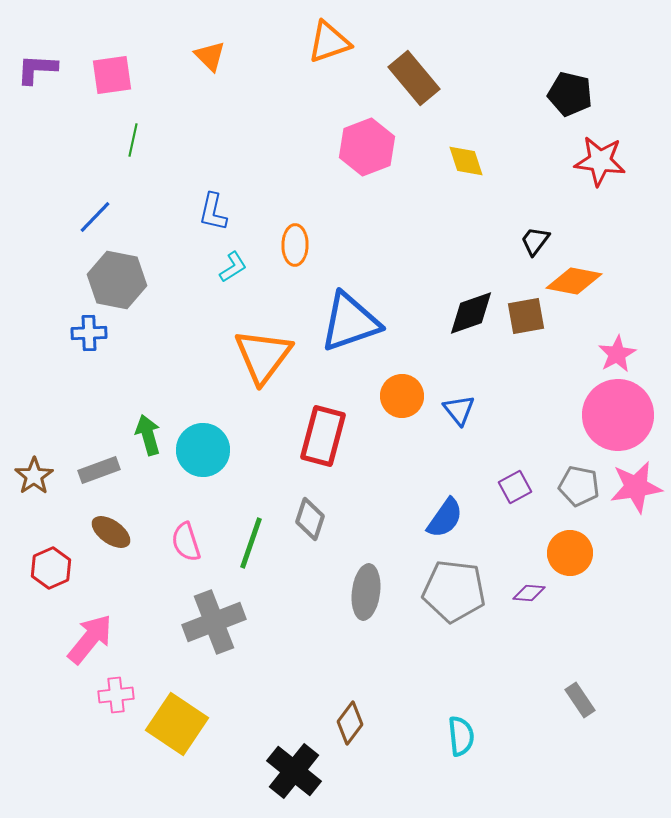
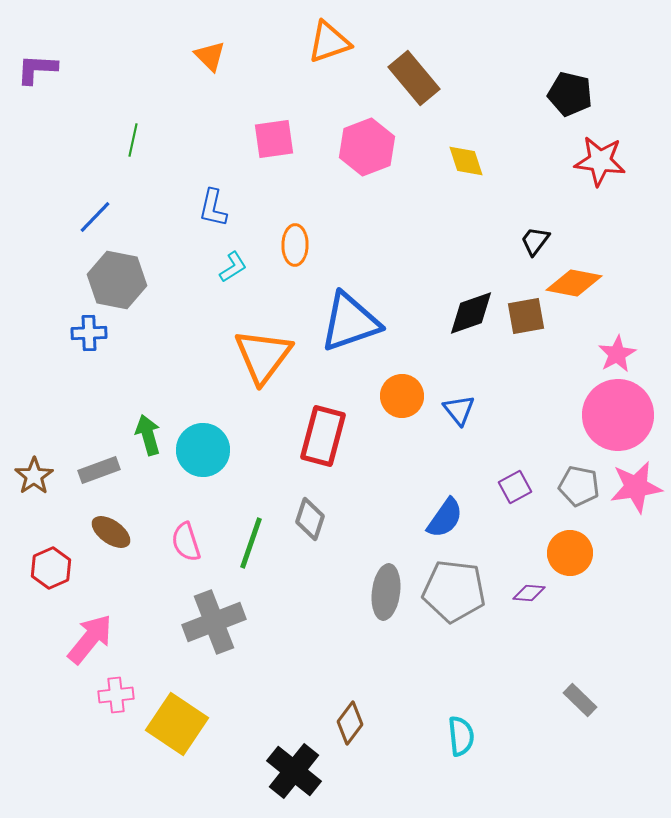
pink square at (112, 75): moved 162 px right, 64 px down
blue L-shape at (213, 212): moved 4 px up
orange diamond at (574, 281): moved 2 px down
gray ellipse at (366, 592): moved 20 px right
gray rectangle at (580, 700): rotated 12 degrees counterclockwise
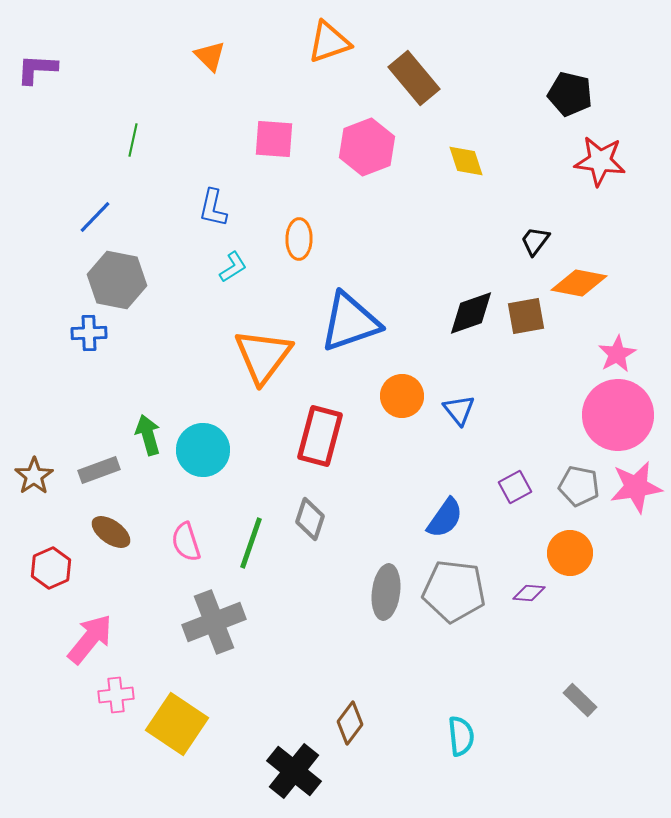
pink square at (274, 139): rotated 12 degrees clockwise
orange ellipse at (295, 245): moved 4 px right, 6 px up
orange diamond at (574, 283): moved 5 px right
red rectangle at (323, 436): moved 3 px left
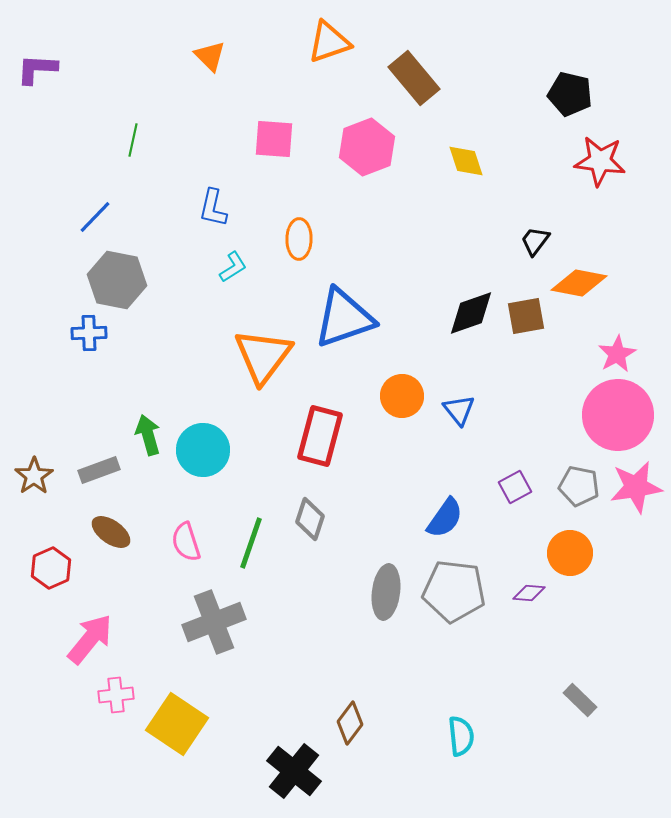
blue triangle at (350, 322): moved 6 px left, 4 px up
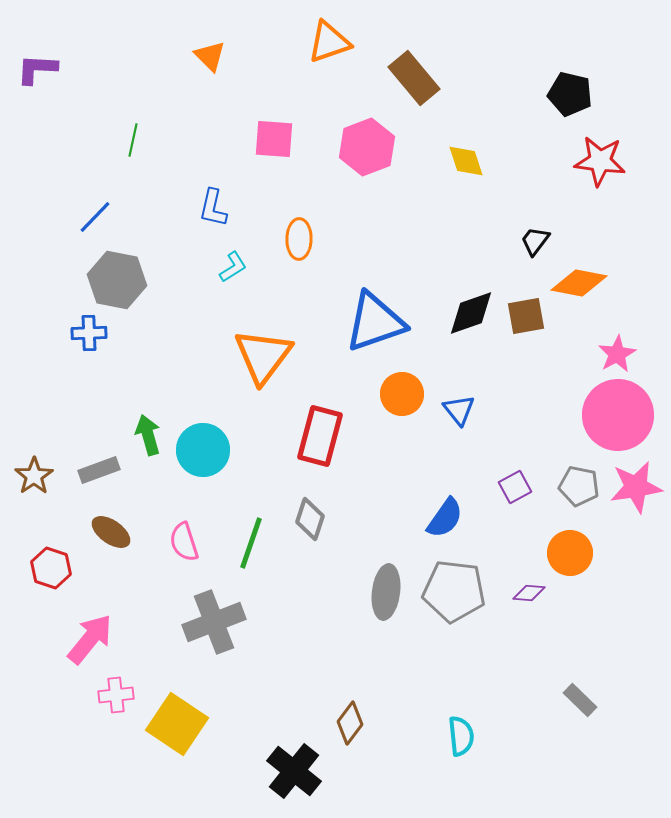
blue triangle at (344, 318): moved 31 px right, 4 px down
orange circle at (402, 396): moved 2 px up
pink semicircle at (186, 542): moved 2 px left
red hexagon at (51, 568): rotated 18 degrees counterclockwise
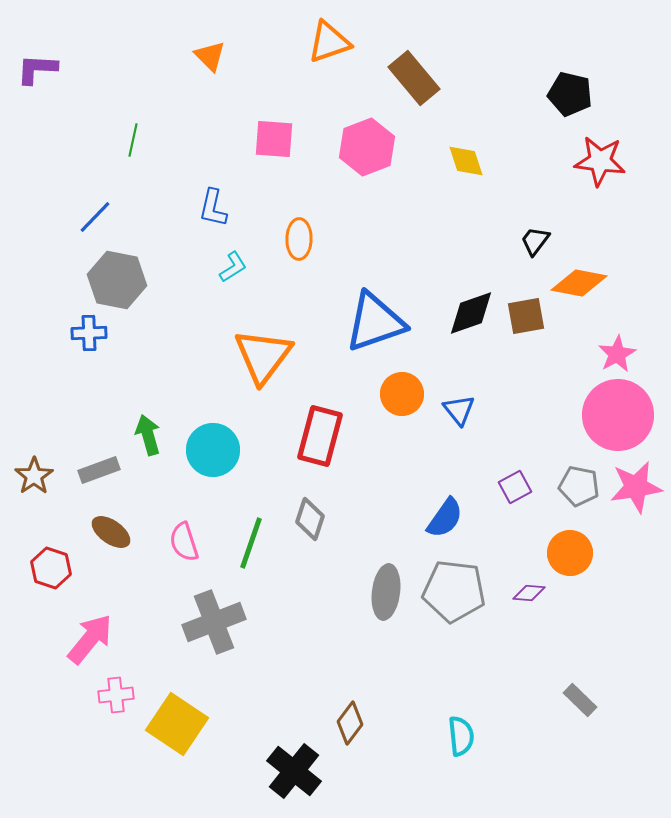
cyan circle at (203, 450): moved 10 px right
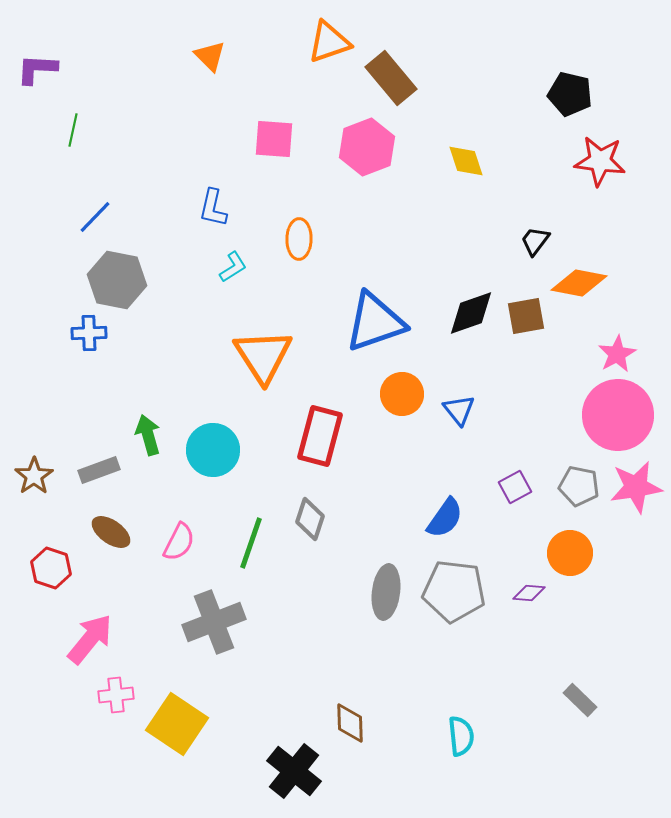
brown rectangle at (414, 78): moved 23 px left
green line at (133, 140): moved 60 px left, 10 px up
orange triangle at (263, 356): rotated 10 degrees counterclockwise
pink semicircle at (184, 542): moved 5 px left; rotated 135 degrees counterclockwise
brown diamond at (350, 723): rotated 39 degrees counterclockwise
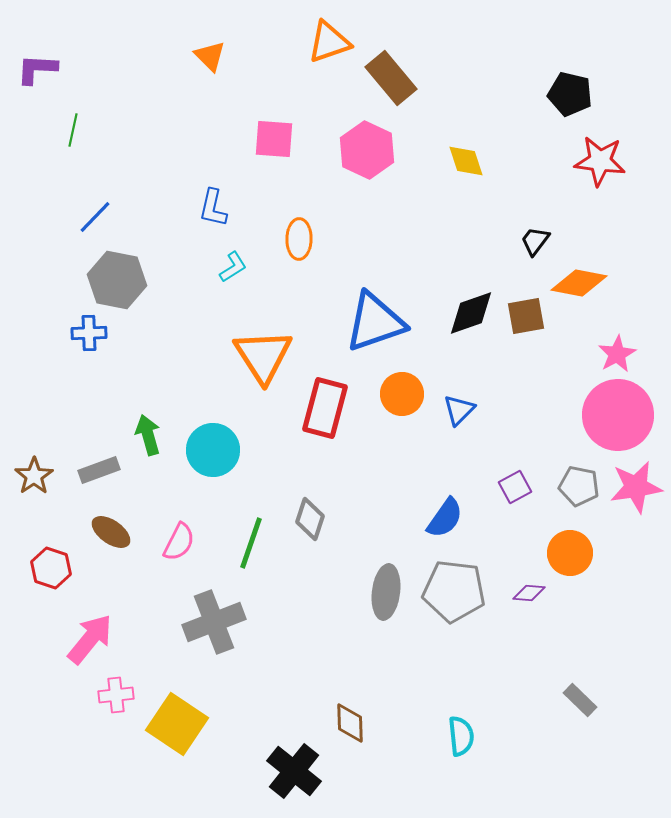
pink hexagon at (367, 147): moved 3 px down; rotated 14 degrees counterclockwise
blue triangle at (459, 410): rotated 24 degrees clockwise
red rectangle at (320, 436): moved 5 px right, 28 px up
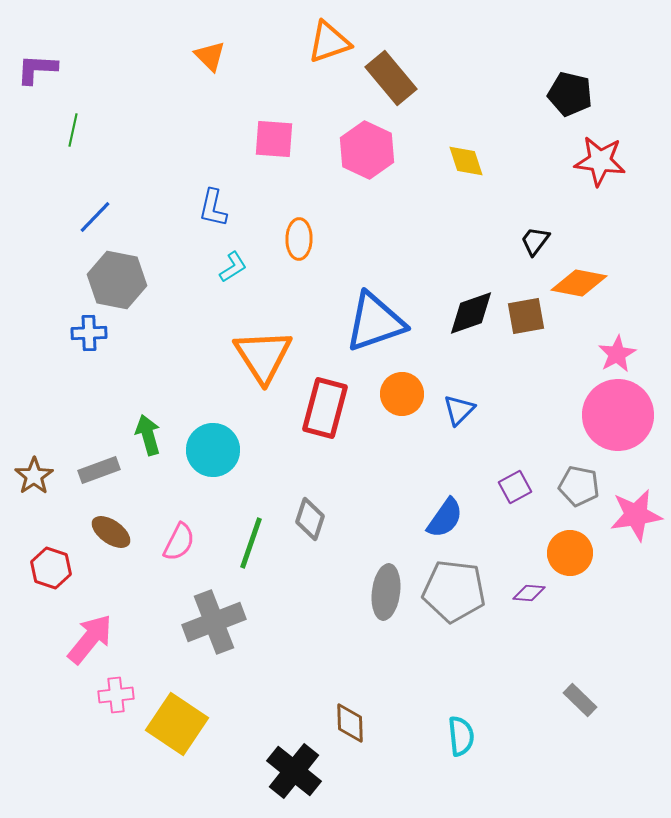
pink star at (636, 487): moved 28 px down
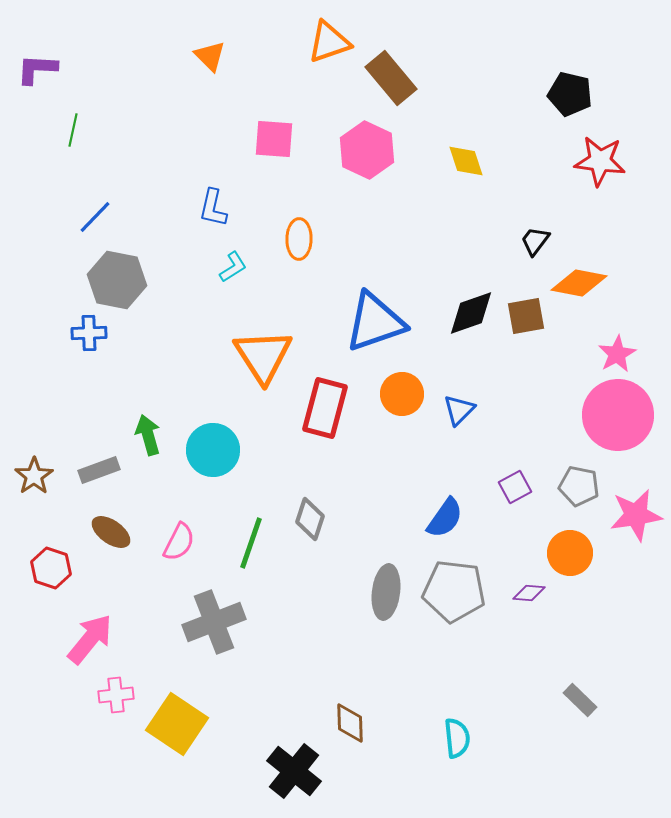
cyan semicircle at (461, 736): moved 4 px left, 2 px down
